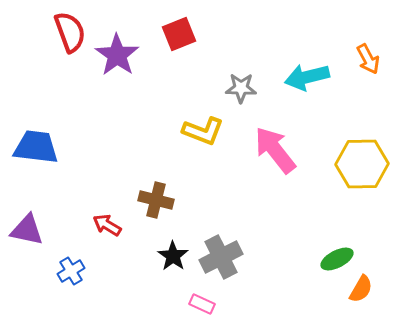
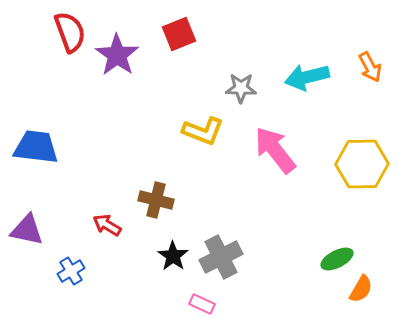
orange arrow: moved 2 px right, 8 px down
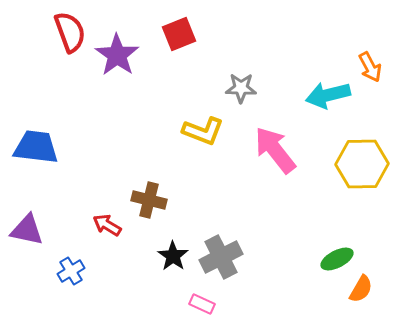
cyan arrow: moved 21 px right, 18 px down
brown cross: moved 7 px left
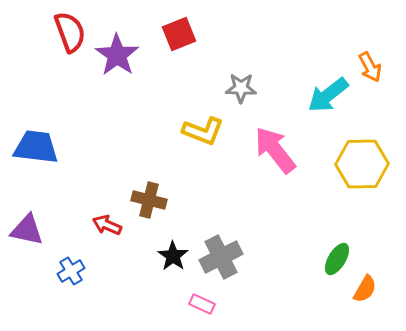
cyan arrow: rotated 24 degrees counterclockwise
red arrow: rotated 8 degrees counterclockwise
green ellipse: rotated 32 degrees counterclockwise
orange semicircle: moved 4 px right
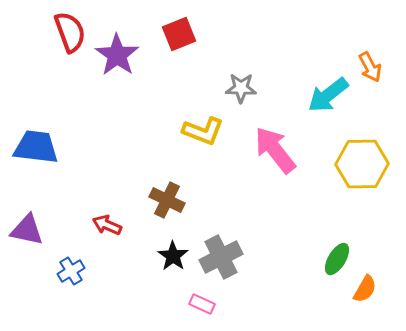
brown cross: moved 18 px right; rotated 12 degrees clockwise
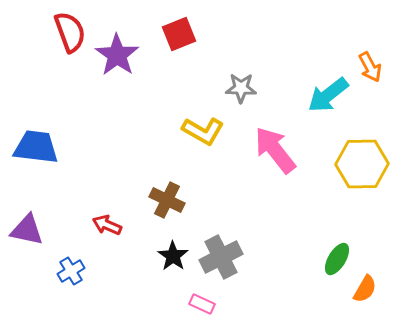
yellow L-shape: rotated 9 degrees clockwise
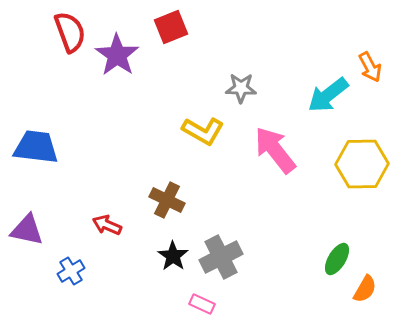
red square: moved 8 px left, 7 px up
